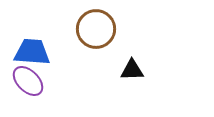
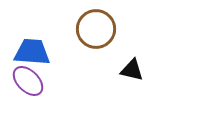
black triangle: rotated 15 degrees clockwise
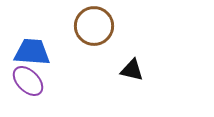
brown circle: moved 2 px left, 3 px up
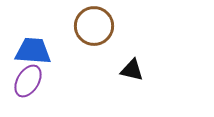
blue trapezoid: moved 1 px right, 1 px up
purple ellipse: rotated 76 degrees clockwise
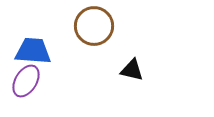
purple ellipse: moved 2 px left
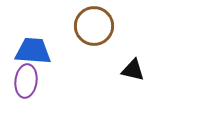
black triangle: moved 1 px right
purple ellipse: rotated 24 degrees counterclockwise
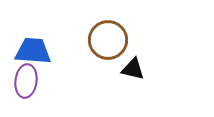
brown circle: moved 14 px right, 14 px down
black triangle: moved 1 px up
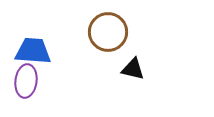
brown circle: moved 8 px up
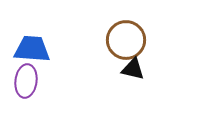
brown circle: moved 18 px right, 8 px down
blue trapezoid: moved 1 px left, 2 px up
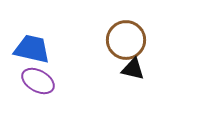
blue trapezoid: rotated 9 degrees clockwise
purple ellipse: moved 12 px right; rotated 68 degrees counterclockwise
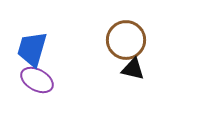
blue trapezoid: rotated 87 degrees counterclockwise
purple ellipse: moved 1 px left, 1 px up
